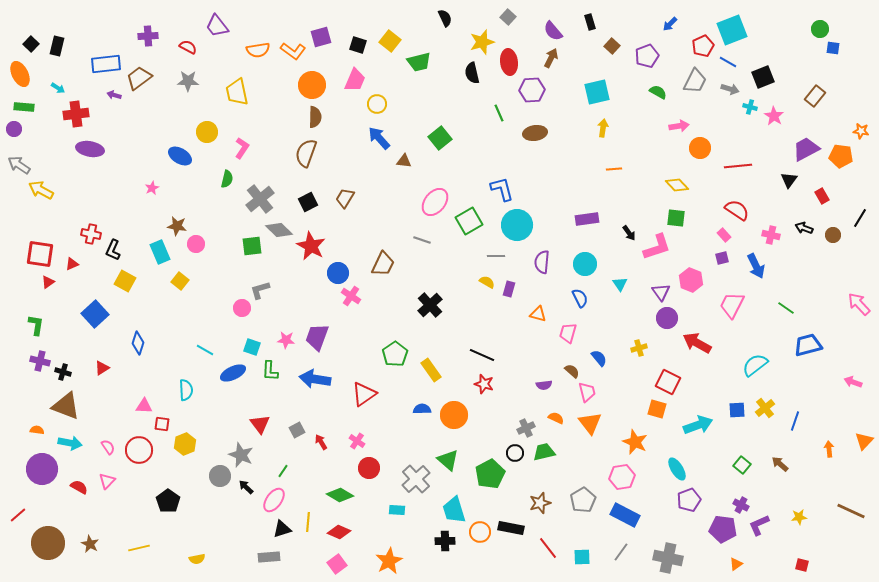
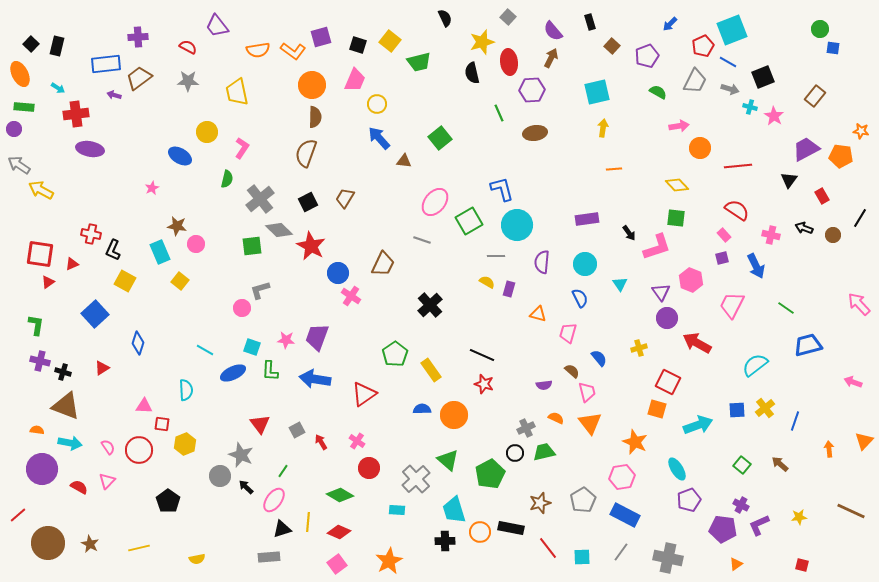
purple cross at (148, 36): moved 10 px left, 1 px down
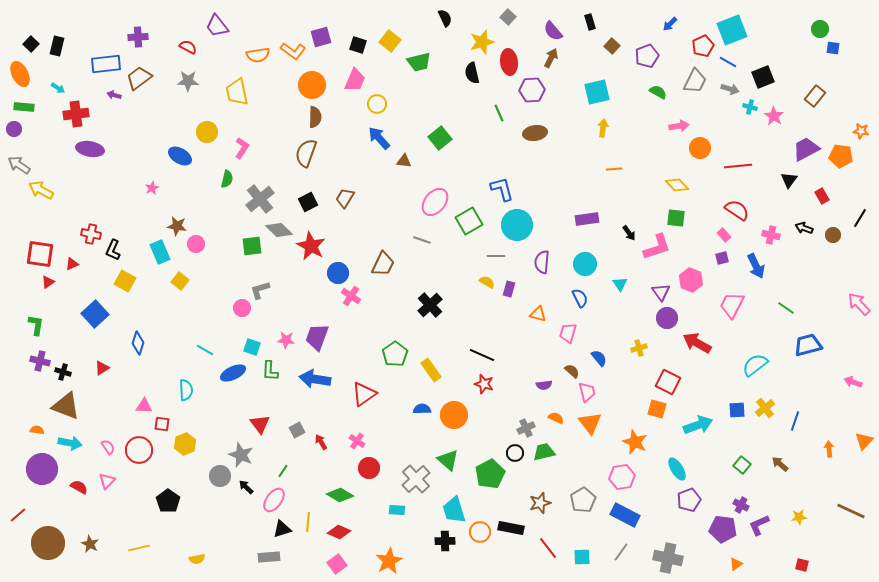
orange semicircle at (258, 50): moved 5 px down
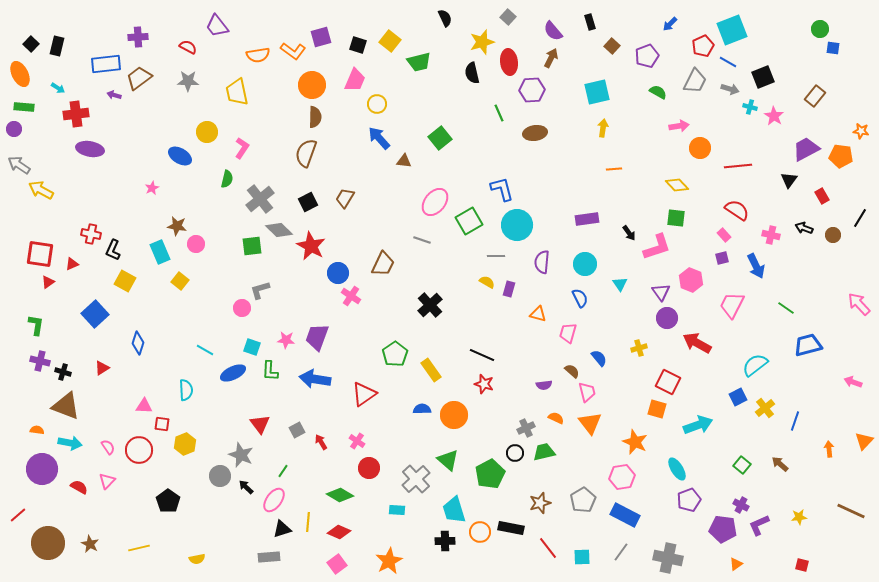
blue square at (737, 410): moved 1 px right, 13 px up; rotated 24 degrees counterclockwise
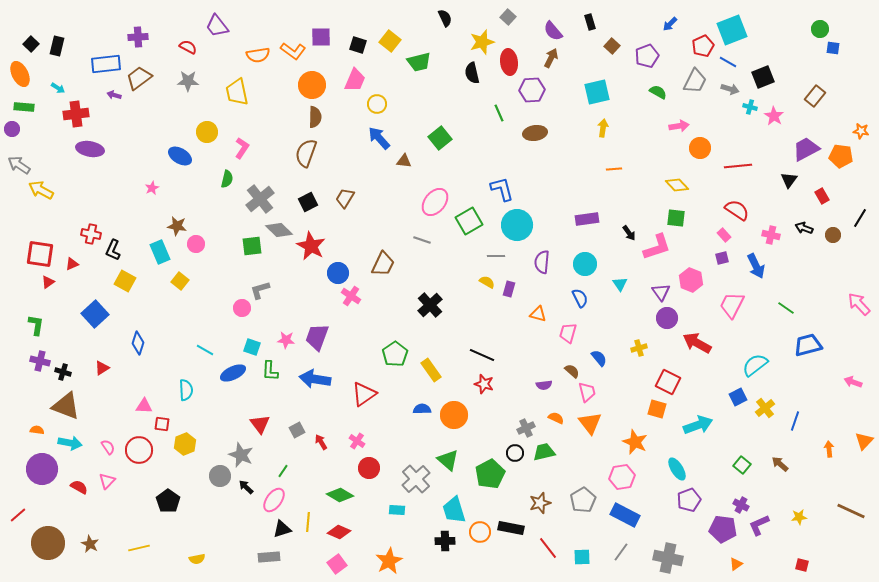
purple square at (321, 37): rotated 15 degrees clockwise
purple circle at (14, 129): moved 2 px left
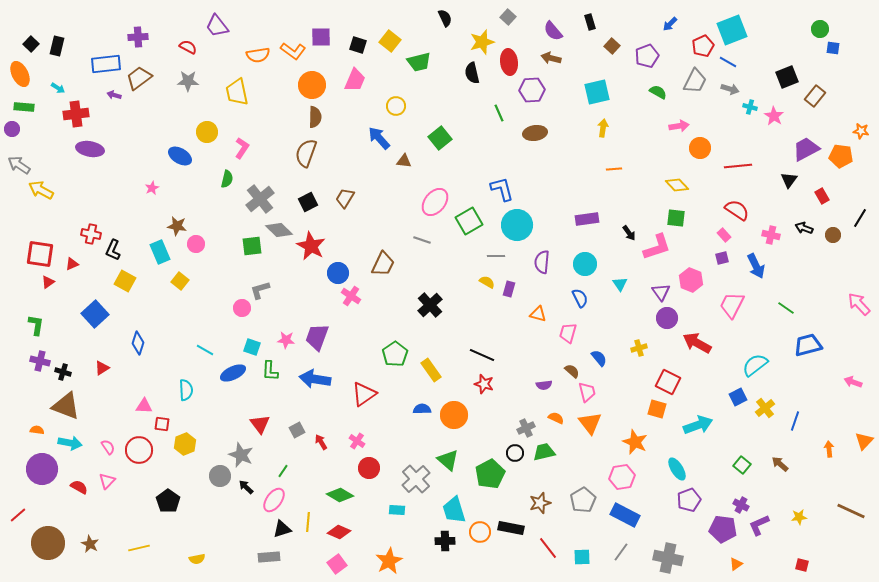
brown arrow at (551, 58): rotated 102 degrees counterclockwise
black square at (763, 77): moved 24 px right
yellow circle at (377, 104): moved 19 px right, 2 px down
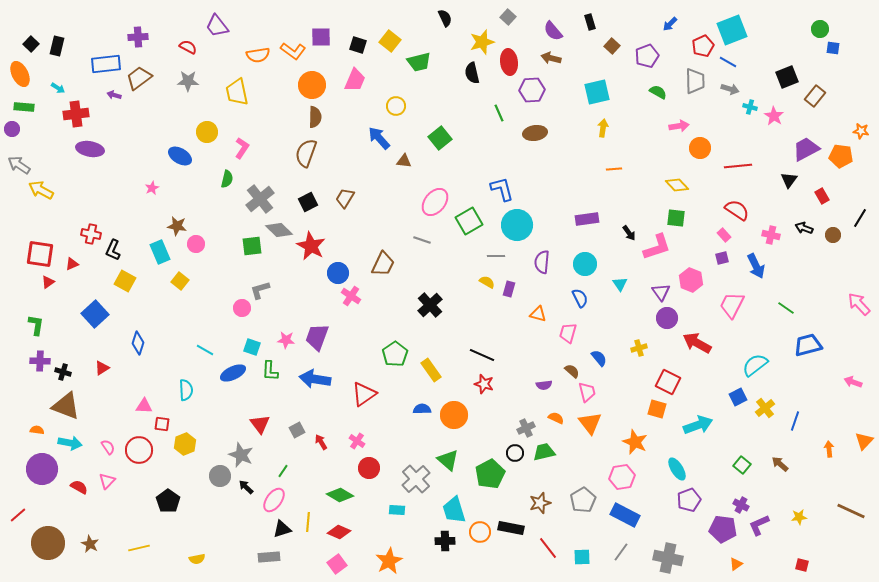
gray trapezoid at (695, 81): rotated 28 degrees counterclockwise
purple cross at (40, 361): rotated 12 degrees counterclockwise
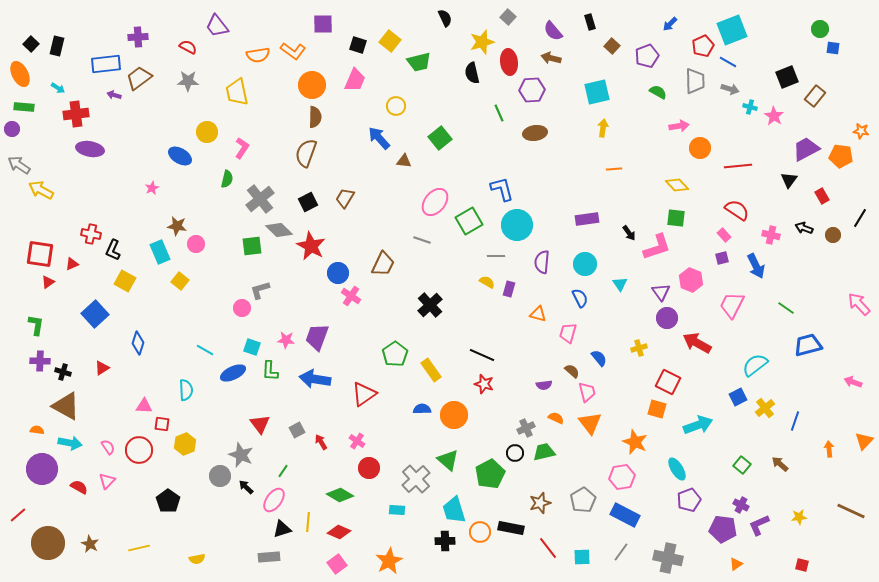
purple square at (321, 37): moved 2 px right, 13 px up
brown triangle at (66, 406): rotated 8 degrees clockwise
